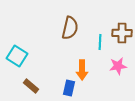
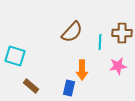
brown semicircle: moved 2 px right, 4 px down; rotated 30 degrees clockwise
cyan square: moved 2 px left; rotated 15 degrees counterclockwise
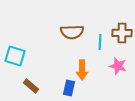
brown semicircle: rotated 45 degrees clockwise
pink star: rotated 24 degrees clockwise
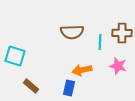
orange arrow: rotated 78 degrees clockwise
